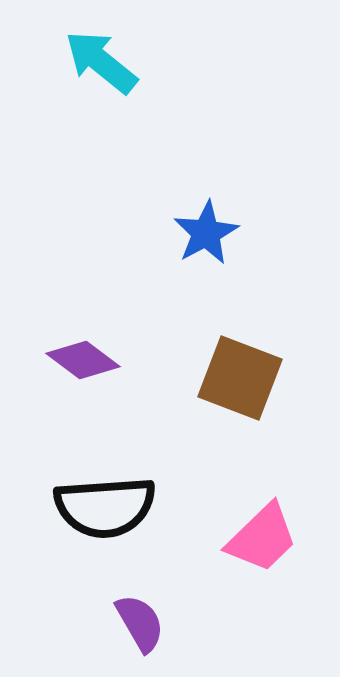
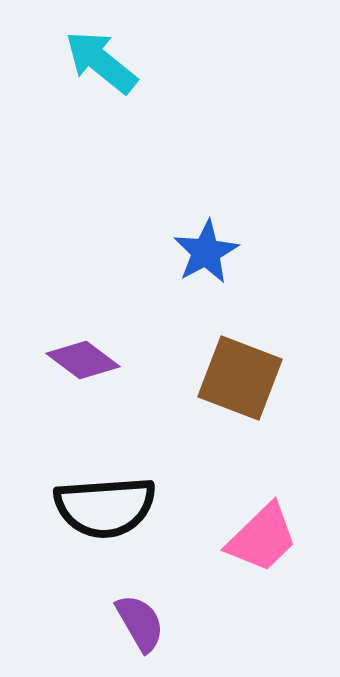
blue star: moved 19 px down
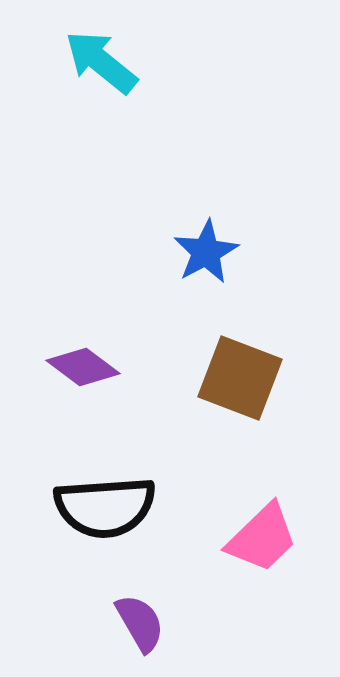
purple diamond: moved 7 px down
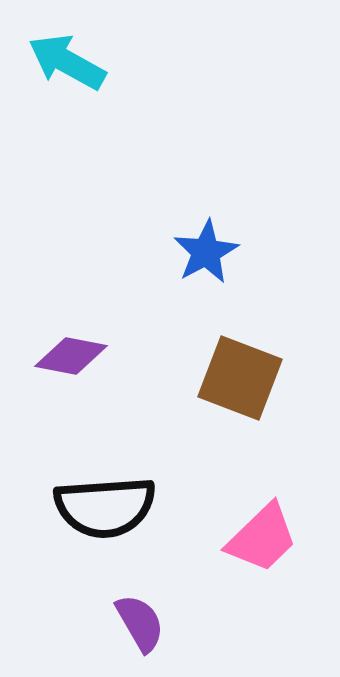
cyan arrow: moved 34 px left; rotated 10 degrees counterclockwise
purple diamond: moved 12 px left, 11 px up; rotated 26 degrees counterclockwise
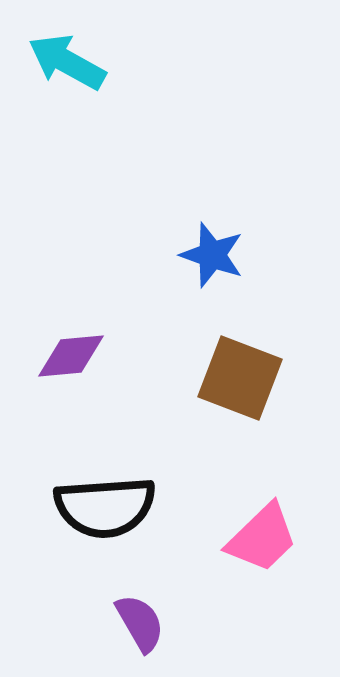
blue star: moved 6 px right, 3 px down; rotated 24 degrees counterclockwise
purple diamond: rotated 16 degrees counterclockwise
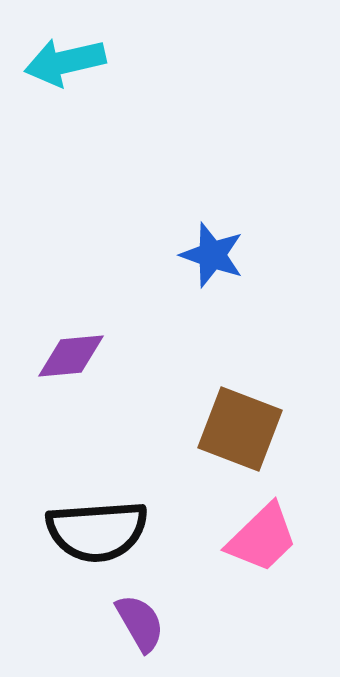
cyan arrow: moved 2 px left; rotated 42 degrees counterclockwise
brown square: moved 51 px down
black semicircle: moved 8 px left, 24 px down
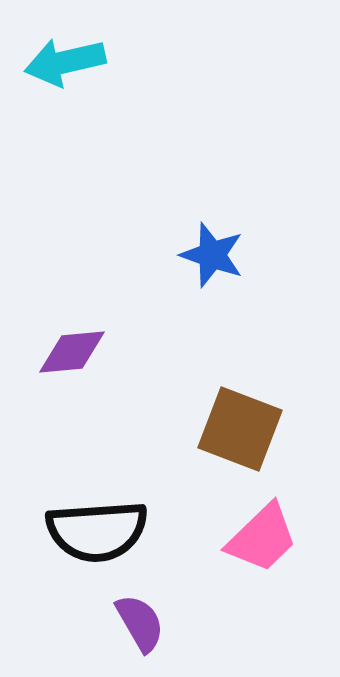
purple diamond: moved 1 px right, 4 px up
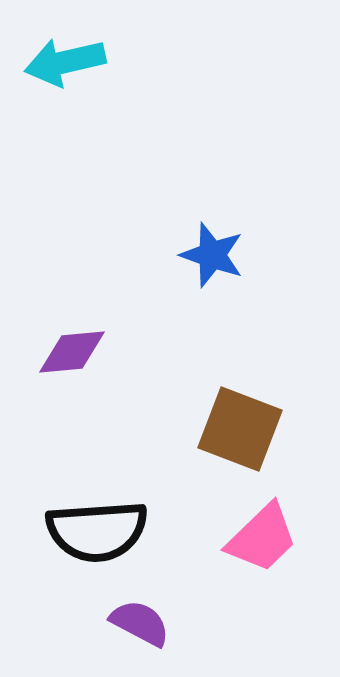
purple semicircle: rotated 32 degrees counterclockwise
